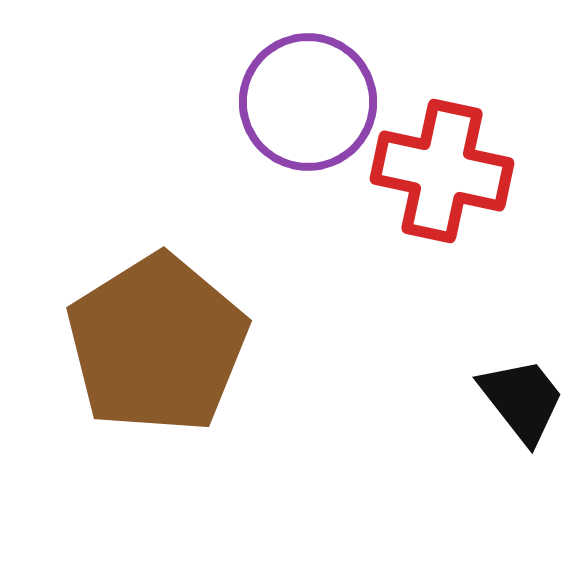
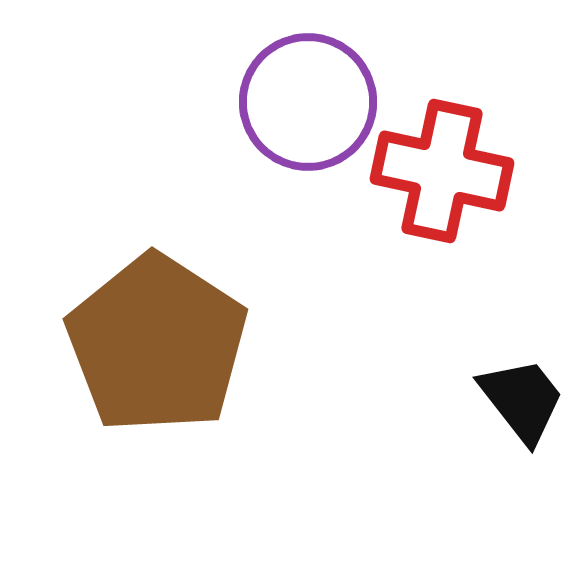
brown pentagon: rotated 7 degrees counterclockwise
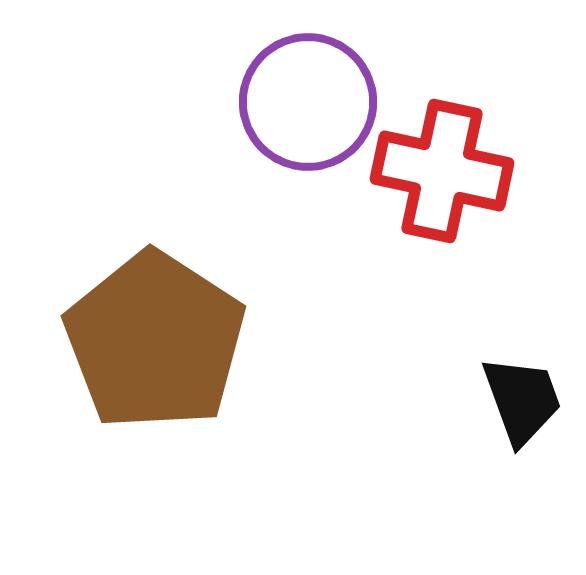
brown pentagon: moved 2 px left, 3 px up
black trapezoid: rotated 18 degrees clockwise
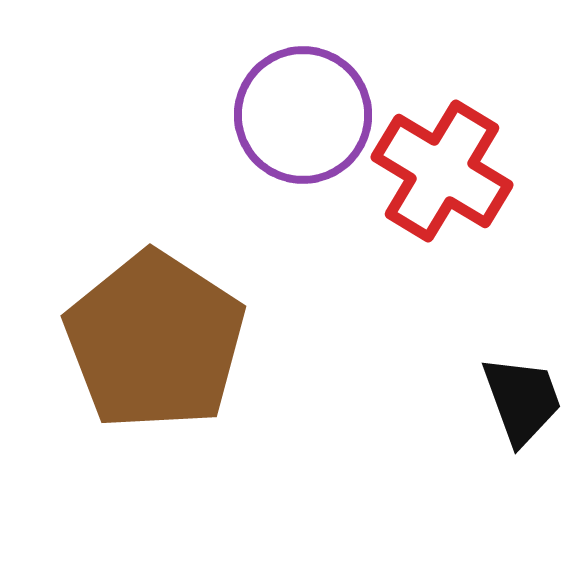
purple circle: moved 5 px left, 13 px down
red cross: rotated 19 degrees clockwise
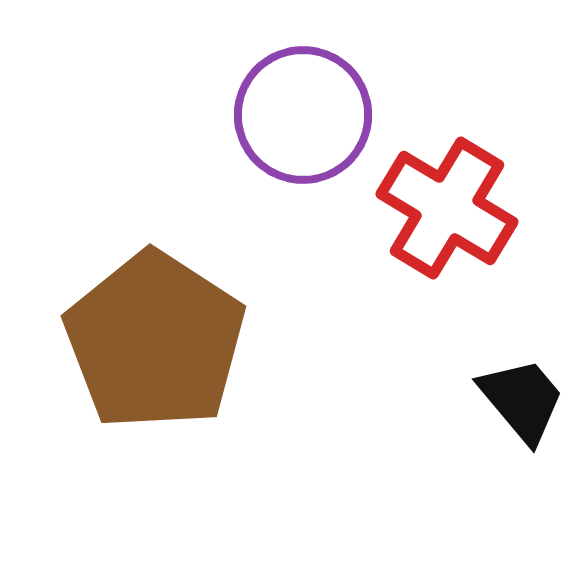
red cross: moved 5 px right, 37 px down
black trapezoid: rotated 20 degrees counterclockwise
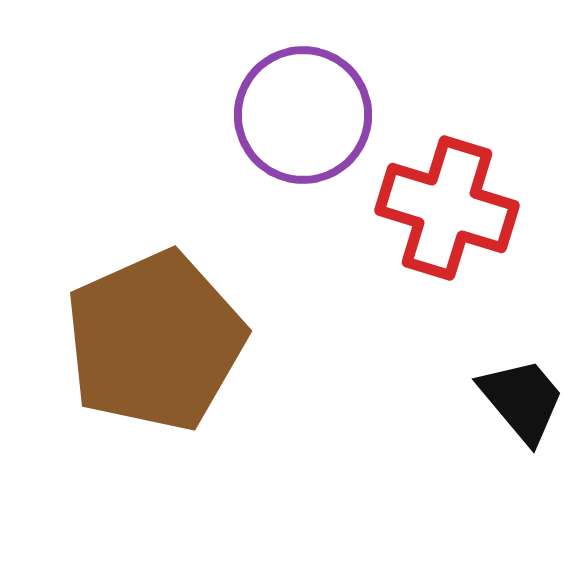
red cross: rotated 14 degrees counterclockwise
brown pentagon: rotated 15 degrees clockwise
